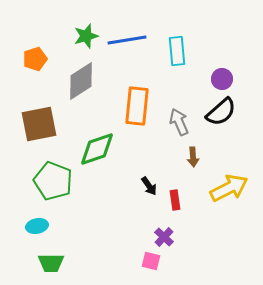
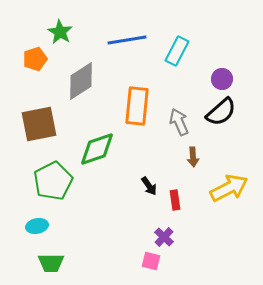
green star: moved 26 px left, 4 px up; rotated 25 degrees counterclockwise
cyan rectangle: rotated 32 degrees clockwise
green pentagon: rotated 24 degrees clockwise
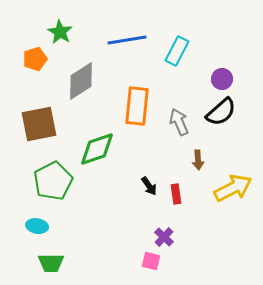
brown arrow: moved 5 px right, 3 px down
yellow arrow: moved 4 px right
red rectangle: moved 1 px right, 6 px up
cyan ellipse: rotated 20 degrees clockwise
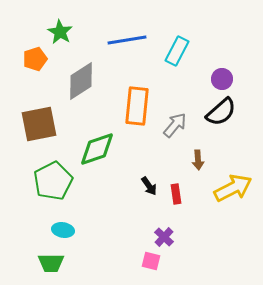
gray arrow: moved 4 px left, 3 px down; rotated 64 degrees clockwise
cyan ellipse: moved 26 px right, 4 px down
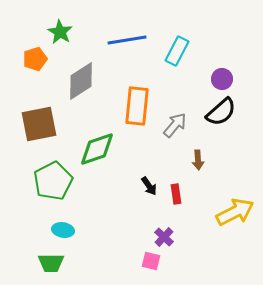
yellow arrow: moved 2 px right, 24 px down
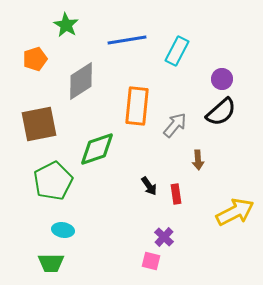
green star: moved 6 px right, 7 px up
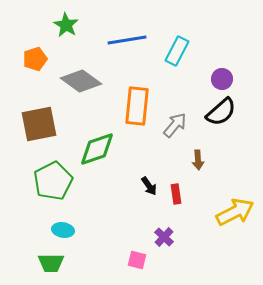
gray diamond: rotated 69 degrees clockwise
pink square: moved 14 px left, 1 px up
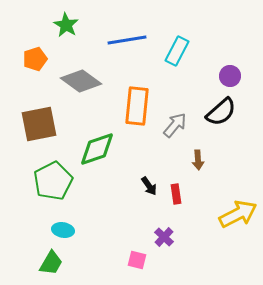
purple circle: moved 8 px right, 3 px up
yellow arrow: moved 3 px right, 2 px down
green trapezoid: rotated 60 degrees counterclockwise
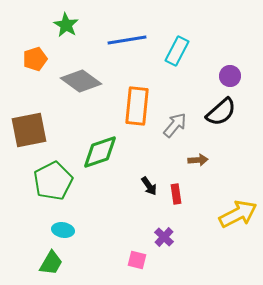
brown square: moved 10 px left, 6 px down
green diamond: moved 3 px right, 3 px down
brown arrow: rotated 90 degrees counterclockwise
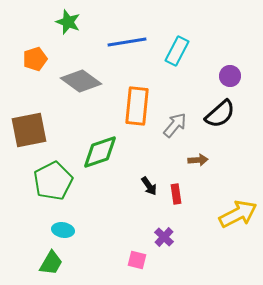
green star: moved 2 px right, 3 px up; rotated 10 degrees counterclockwise
blue line: moved 2 px down
black semicircle: moved 1 px left, 2 px down
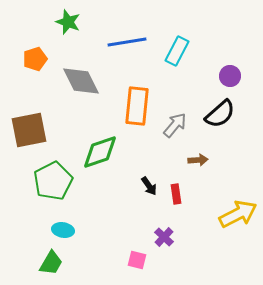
gray diamond: rotated 27 degrees clockwise
